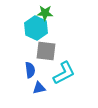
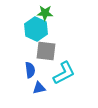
cyan hexagon: moved 1 px down
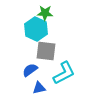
blue semicircle: rotated 119 degrees counterclockwise
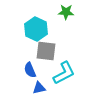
green star: moved 21 px right, 1 px up
blue semicircle: rotated 77 degrees counterclockwise
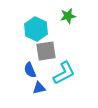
green star: moved 2 px right, 4 px down; rotated 14 degrees counterclockwise
gray square: rotated 15 degrees counterclockwise
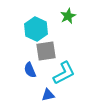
green star: rotated 14 degrees counterclockwise
blue triangle: moved 9 px right, 7 px down
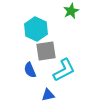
green star: moved 3 px right, 5 px up
cyan L-shape: moved 3 px up
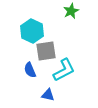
cyan hexagon: moved 4 px left, 2 px down
blue triangle: rotated 24 degrees clockwise
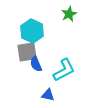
green star: moved 2 px left, 3 px down
gray square: moved 19 px left, 1 px down
blue semicircle: moved 6 px right, 6 px up
